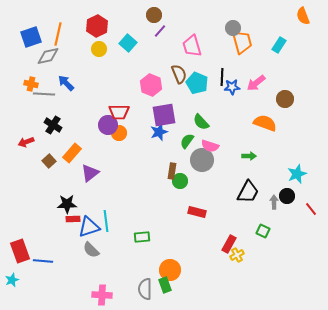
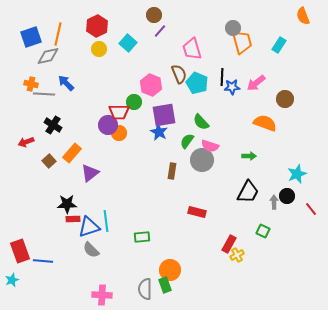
pink trapezoid at (192, 46): moved 3 px down
blue star at (159, 132): rotated 24 degrees counterclockwise
green circle at (180, 181): moved 46 px left, 79 px up
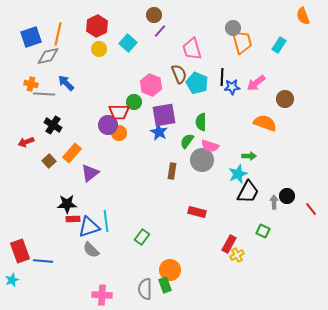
green semicircle at (201, 122): rotated 42 degrees clockwise
cyan star at (297, 174): moved 59 px left
green rectangle at (142, 237): rotated 49 degrees counterclockwise
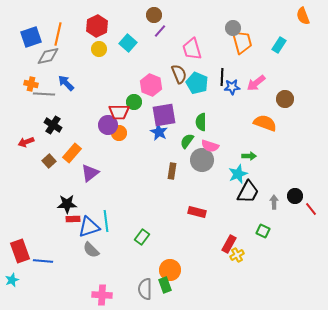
black circle at (287, 196): moved 8 px right
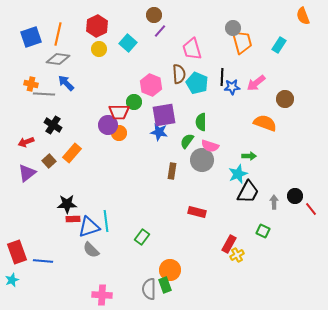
gray diamond at (48, 56): moved 10 px right, 3 px down; rotated 20 degrees clockwise
brown semicircle at (179, 74): rotated 18 degrees clockwise
blue star at (159, 132): rotated 18 degrees counterclockwise
purple triangle at (90, 173): moved 63 px left
red rectangle at (20, 251): moved 3 px left, 1 px down
gray semicircle at (145, 289): moved 4 px right
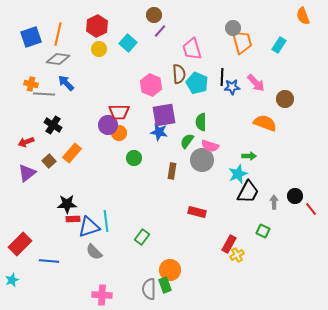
pink arrow at (256, 83): rotated 96 degrees counterclockwise
green circle at (134, 102): moved 56 px down
gray semicircle at (91, 250): moved 3 px right, 2 px down
red rectangle at (17, 252): moved 3 px right, 8 px up; rotated 65 degrees clockwise
blue line at (43, 261): moved 6 px right
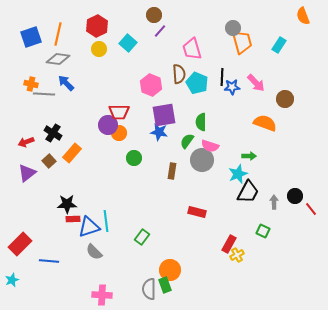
black cross at (53, 125): moved 8 px down
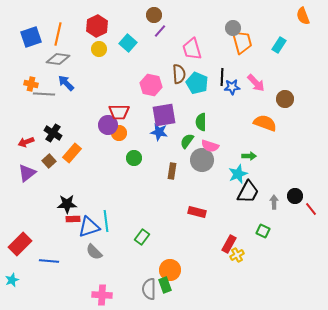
pink hexagon at (151, 85): rotated 10 degrees counterclockwise
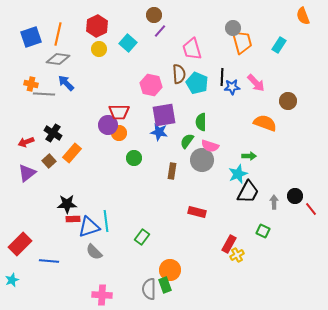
brown circle at (285, 99): moved 3 px right, 2 px down
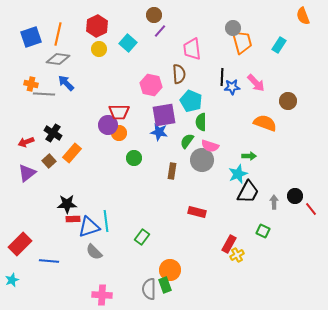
pink trapezoid at (192, 49): rotated 10 degrees clockwise
cyan pentagon at (197, 83): moved 6 px left, 18 px down
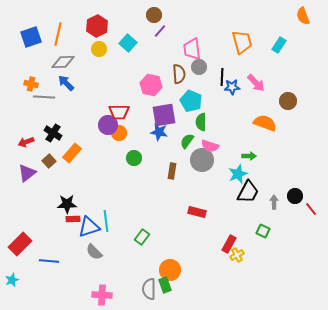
gray circle at (233, 28): moved 34 px left, 39 px down
gray diamond at (58, 59): moved 5 px right, 3 px down; rotated 10 degrees counterclockwise
gray line at (44, 94): moved 3 px down
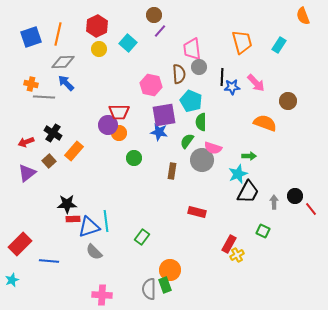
pink semicircle at (210, 146): moved 3 px right, 2 px down
orange rectangle at (72, 153): moved 2 px right, 2 px up
